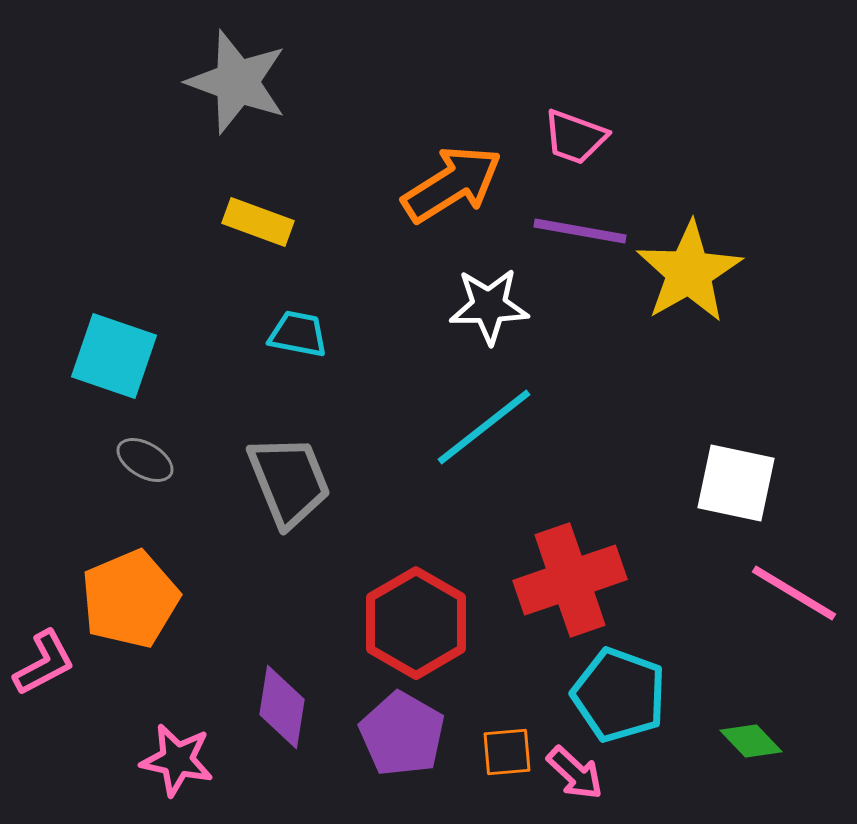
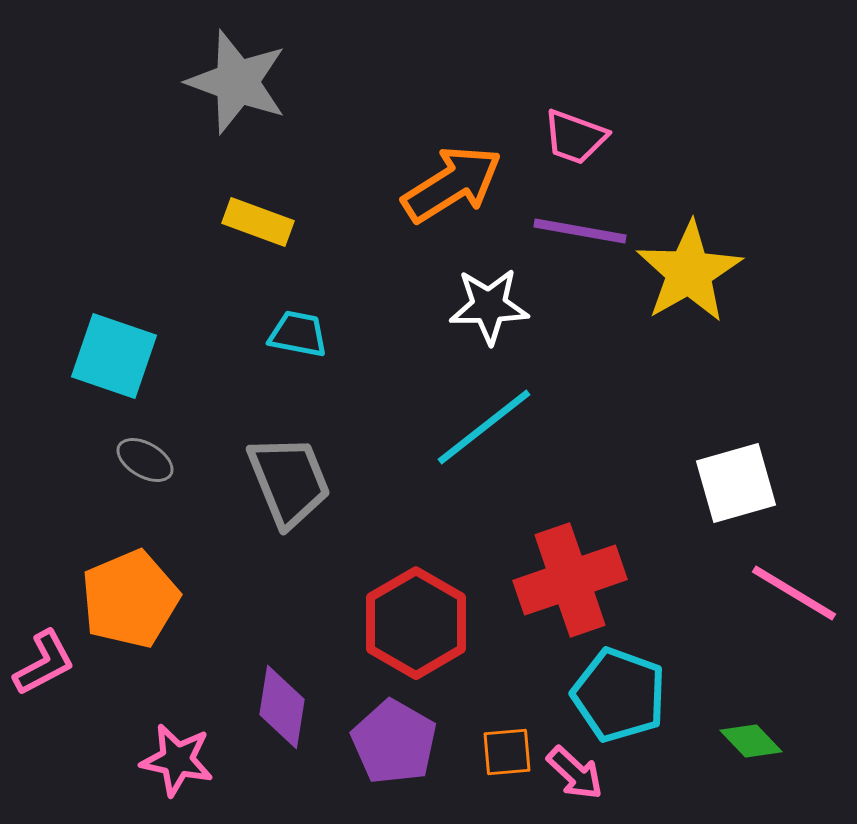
white square: rotated 28 degrees counterclockwise
purple pentagon: moved 8 px left, 8 px down
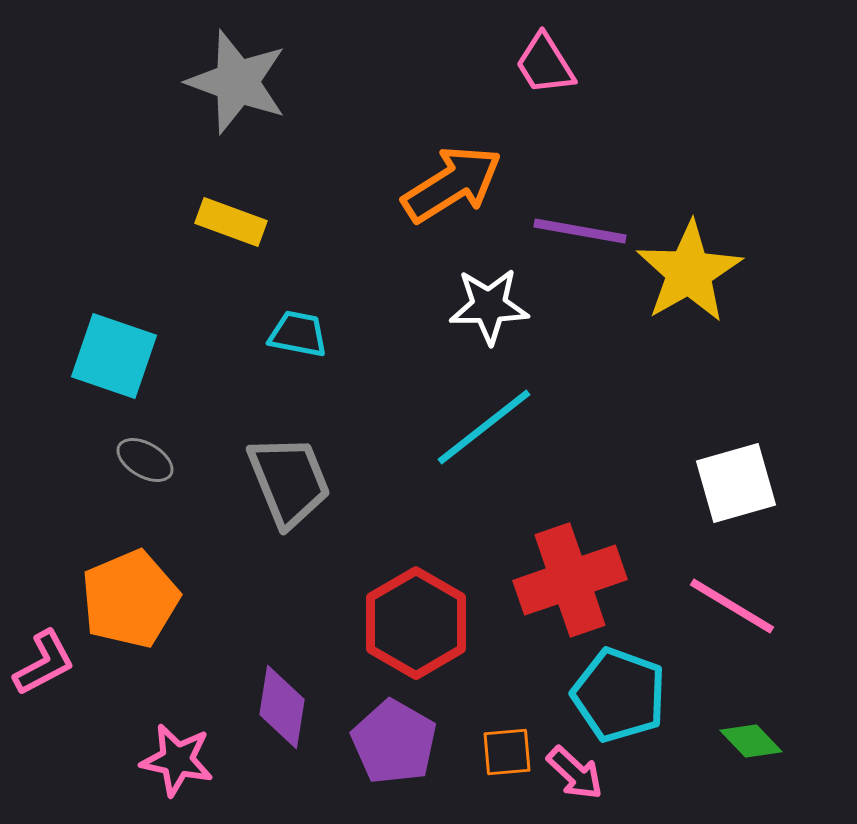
pink trapezoid: moved 30 px left, 73 px up; rotated 38 degrees clockwise
yellow rectangle: moved 27 px left
pink line: moved 62 px left, 13 px down
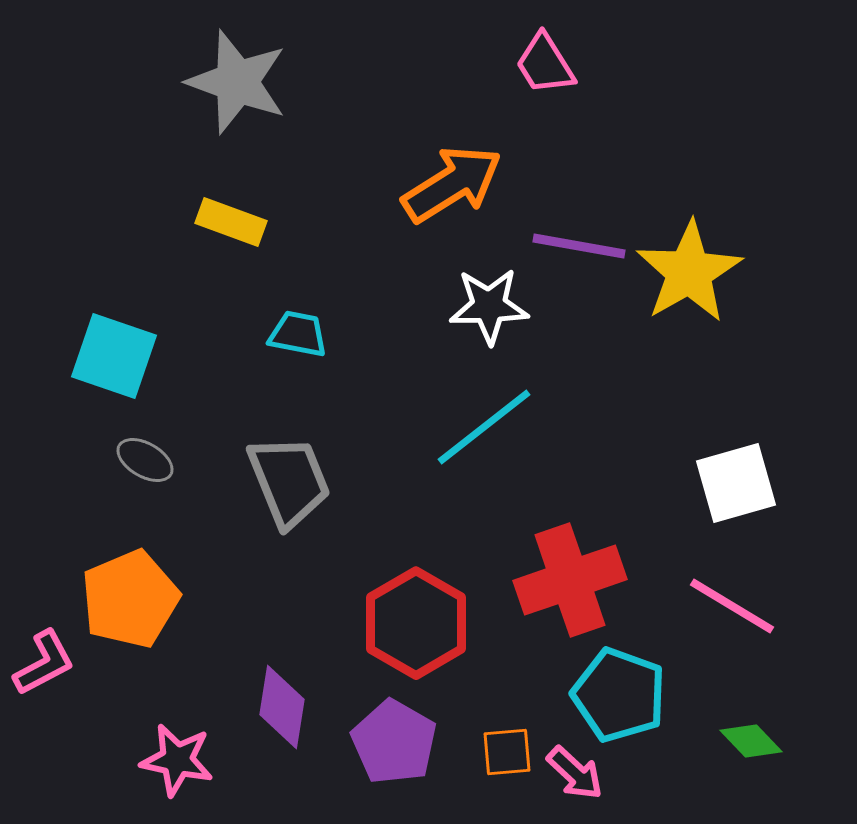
purple line: moved 1 px left, 15 px down
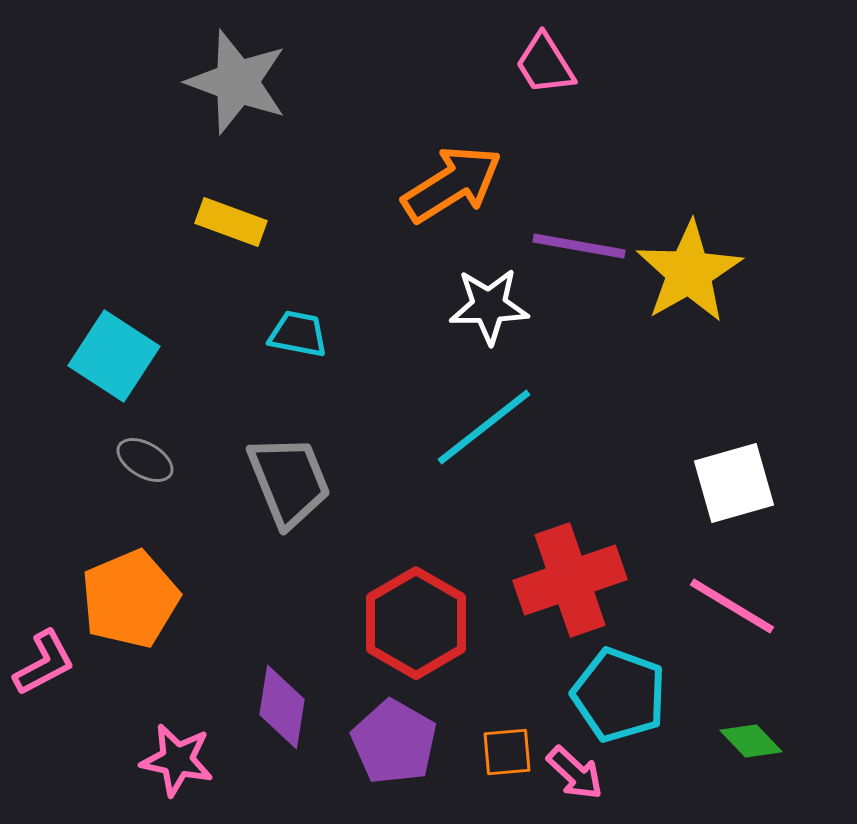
cyan square: rotated 14 degrees clockwise
white square: moved 2 px left
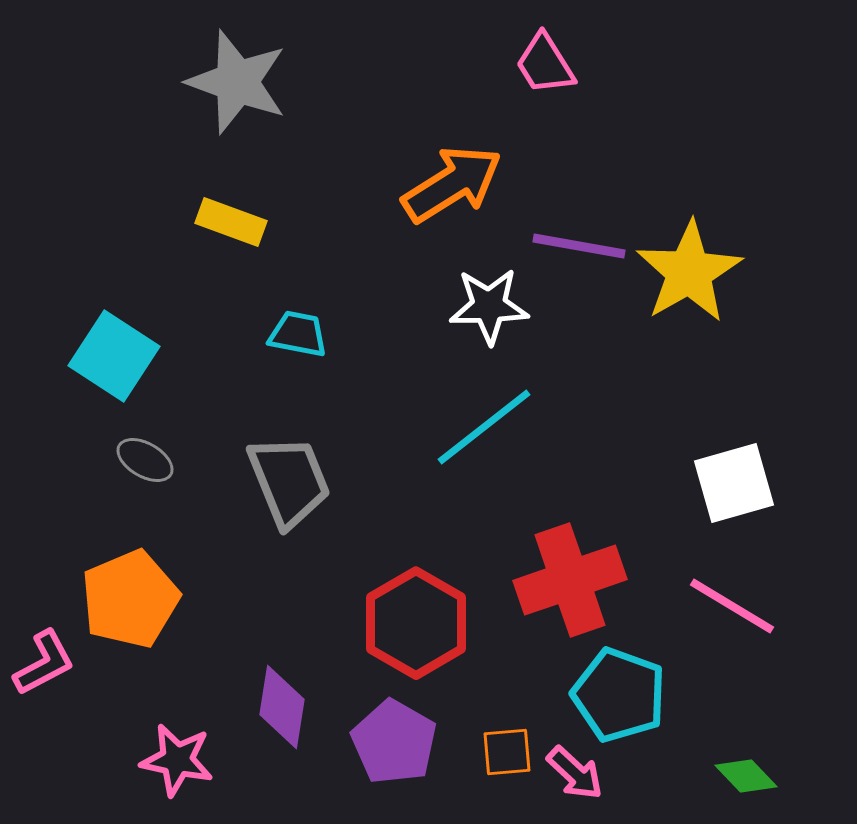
green diamond: moved 5 px left, 35 px down
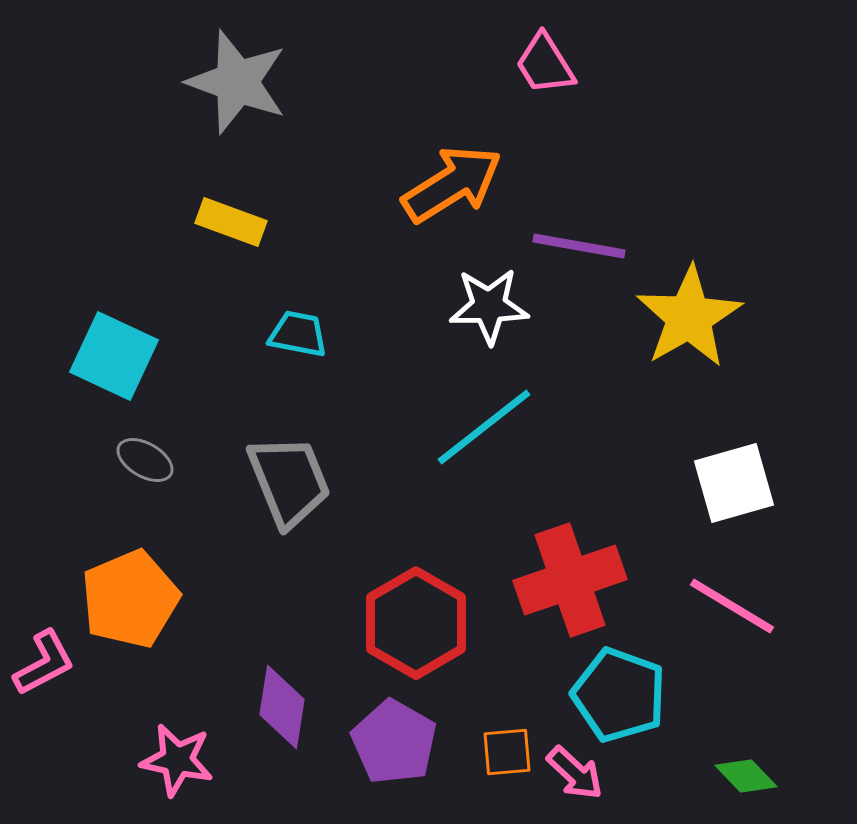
yellow star: moved 45 px down
cyan square: rotated 8 degrees counterclockwise
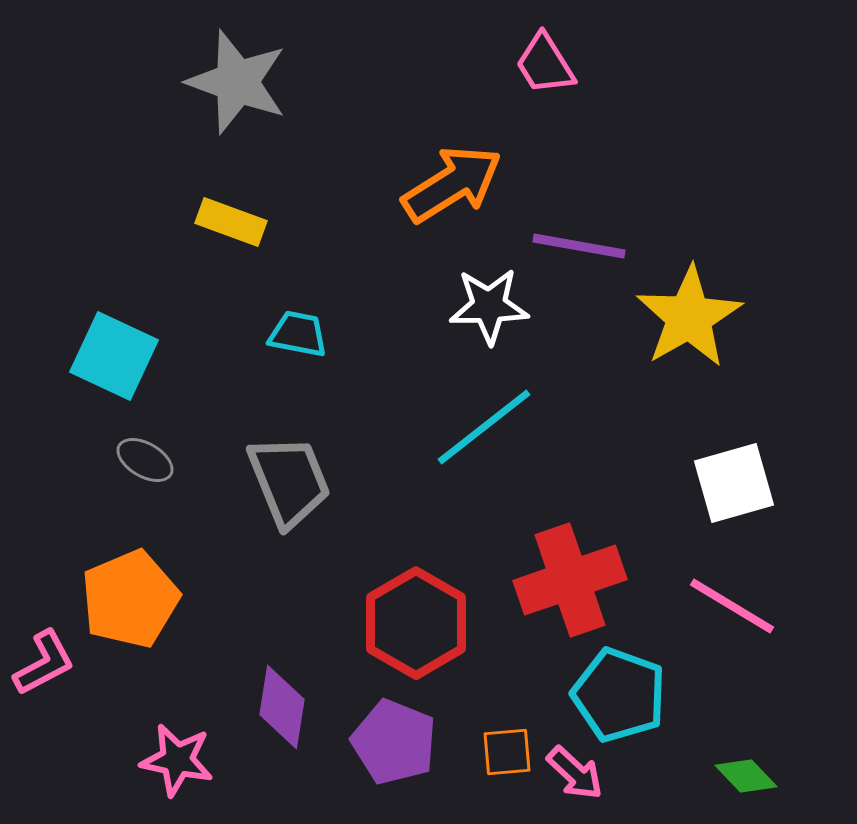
purple pentagon: rotated 8 degrees counterclockwise
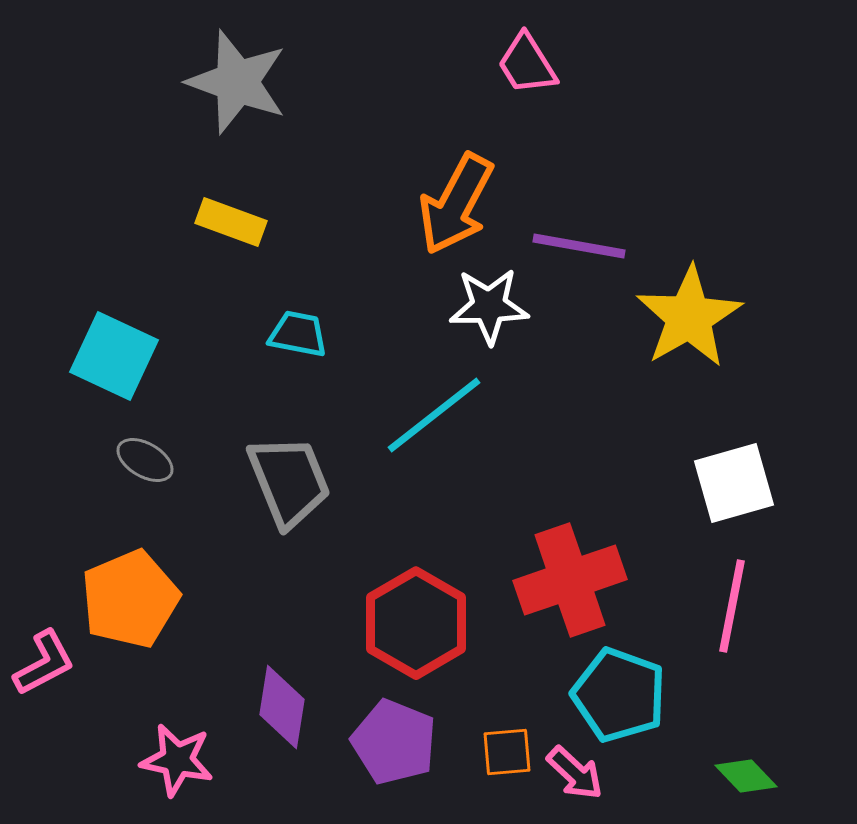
pink trapezoid: moved 18 px left
orange arrow: moved 4 px right, 20 px down; rotated 150 degrees clockwise
cyan line: moved 50 px left, 12 px up
pink line: rotated 70 degrees clockwise
